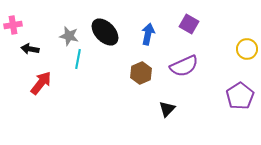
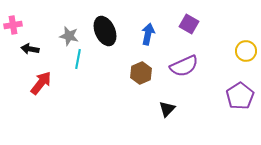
black ellipse: moved 1 px up; rotated 20 degrees clockwise
yellow circle: moved 1 px left, 2 px down
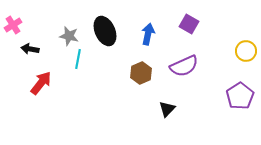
pink cross: rotated 24 degrees counterclockwise
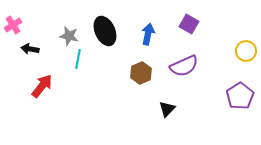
red arrow: moved 1 px right, 3 px down
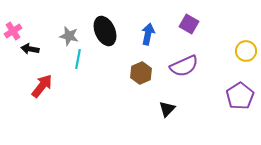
pink cross: moved 6 px down
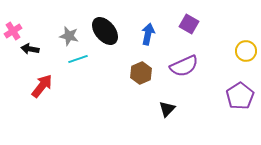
black ellipse: rotated 16 degrees counterclockwise
cyan line: rotated 60 degrees clockwise
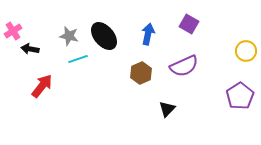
black ellipse: moved 1 px left, 5 px down
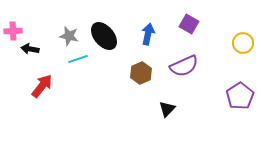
pink cross: rotated 30 degrees clockwise
yellow circle: moved 3 px left, 8 px up
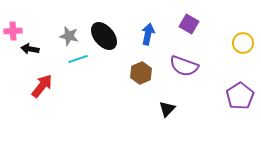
purple semicircle: rotated 44 degrees clockwise
